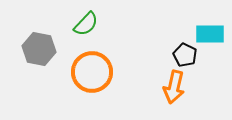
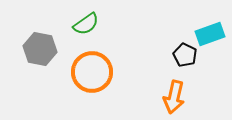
green semicircle: rotated 12 degrees clockwise
cyan rectangle: rotated 20 degrees counterclockwise
gray hexagon: moved 1 px right
orange arrow: moved 10 px down
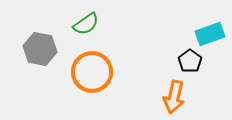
black pentagon: moved 5 px right, 6 px down; rotated 10 degrees clockwise
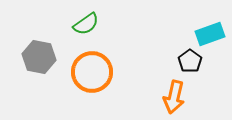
gray hexagon: moved 1 px left, 8 px down
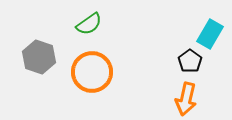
green semicircle: moved 3 px right
cyan rectangle: rotated 40 degrees counterclockwise
gray hexagon: rotated 8 degrees clockwise
orange arrow: moved 12 px right, 2 px down
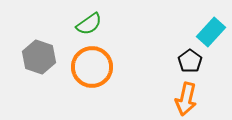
cyan rectangle: moved 1 px right, 2 px up; rotated 12 degrees clockwise
orange circle: moved 5 px up
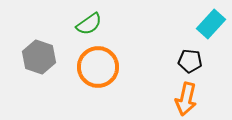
cyan rectangle: moved 8 px up
black pentagon: rotated 30 degrees counterclockwise
orange circle: moved 6 px right
